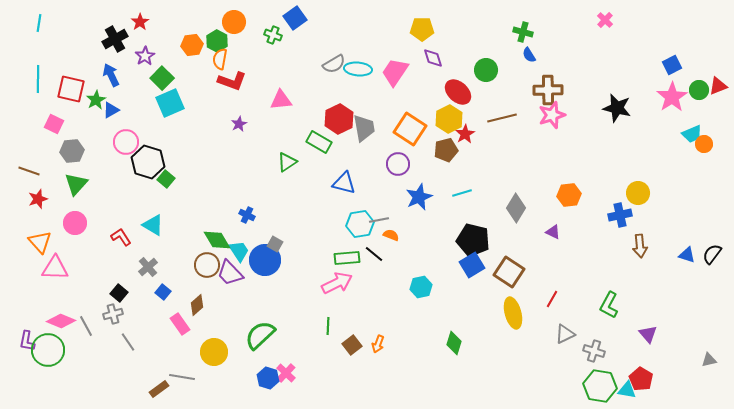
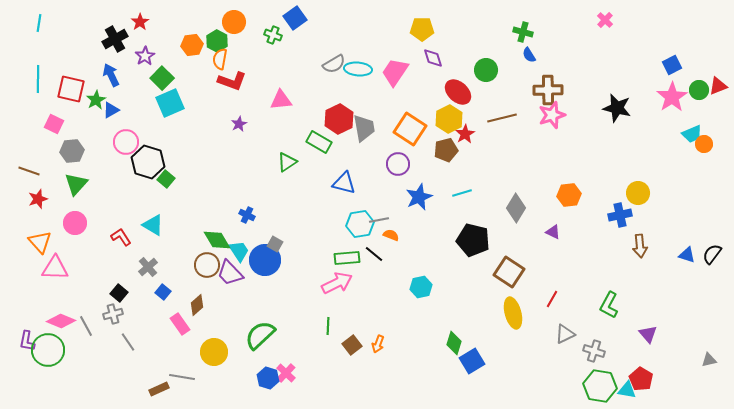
blue square at (472, 265): moved 96 px down
brown rectangle at (159, 389): rotated 12 degrees clockwise
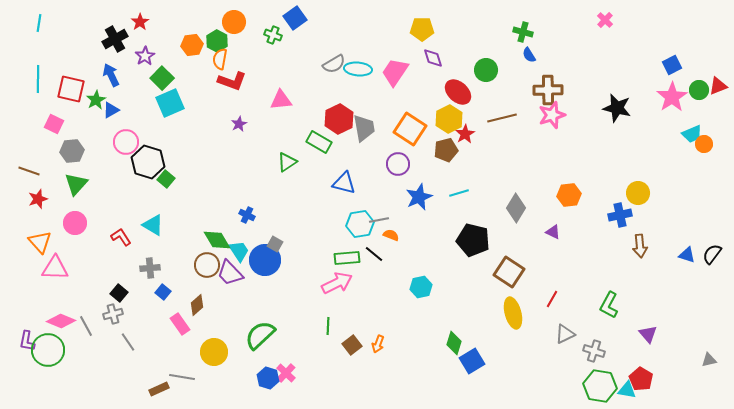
cyan line at (462, 193): moved 3 px left
gray cross at (148, 267): moved 2 px right, 1 px down; rotated 36 degrees clockwise
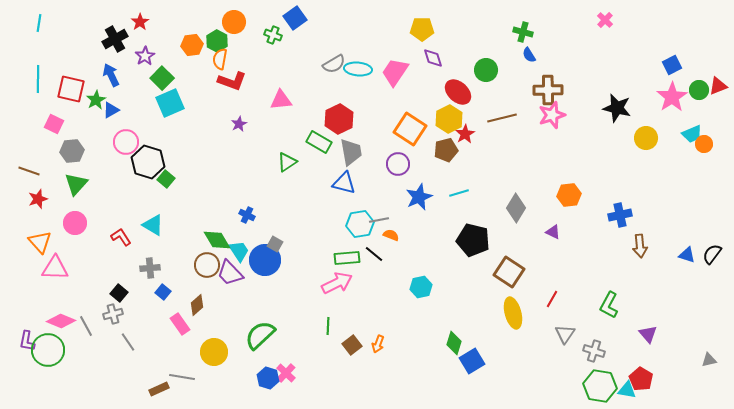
gray trapezoid at (364, 128): moved 13 px left, 24 px down
yellow circle at (638, 193): moved 8 px right, 55 px up
gray triangle at (565, 334): rotated 30 degrees counterclockwise
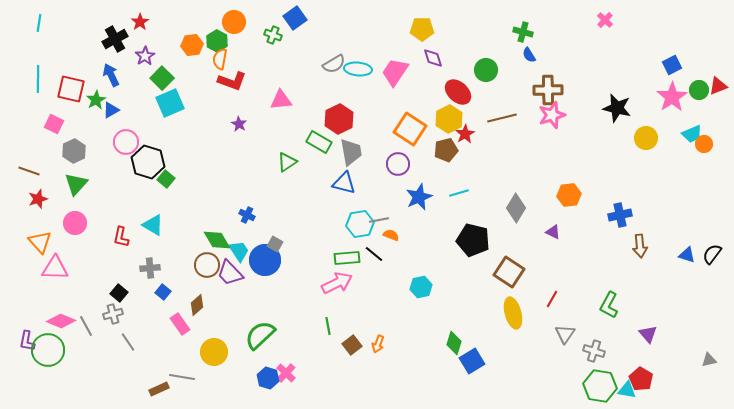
purple star at (239, 124): rotated 14 degrees counterclockwise
gray hexagon at (72, 151): moved 2 px right; rotated 20 degrees counterclockwise
red L-shape at (121, 237): rotated 135 degrees counterclockwise
green line at (328, 326): rotated 12 degrees counterclockwise
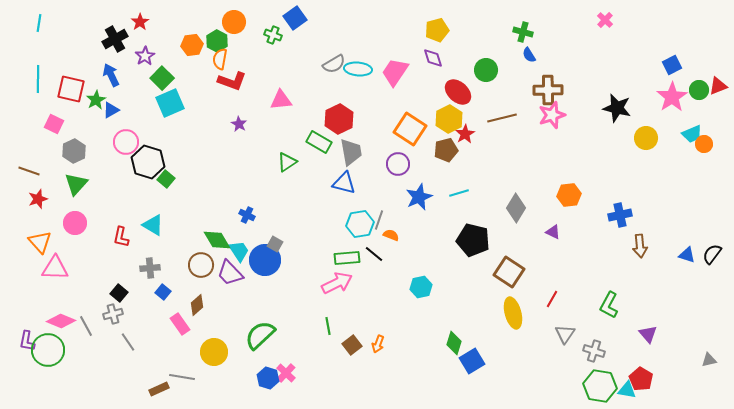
yellow pentagon at (422, 29): moved 15 px right, 1 px down; rotated 15 degrees counterclockwise
gray line at (379, 220): rotated 60 degrees counterclockwise
brown circle at (207, 265): moved 6 px left
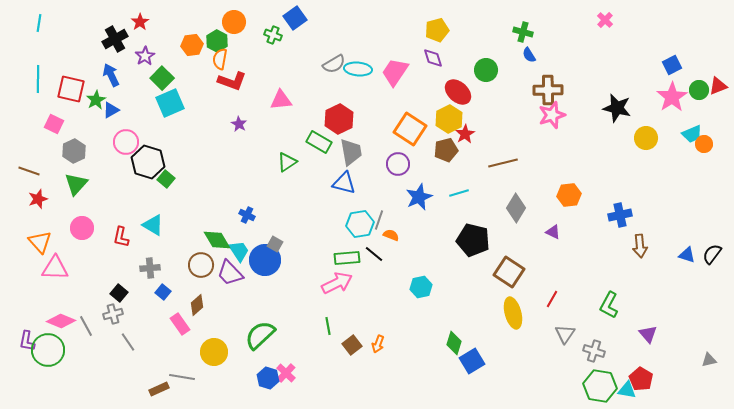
brown line at (502, 118): moved 1 px right, 45 px down
pink circle at (75, 223): moved 7 px right, 5 px down
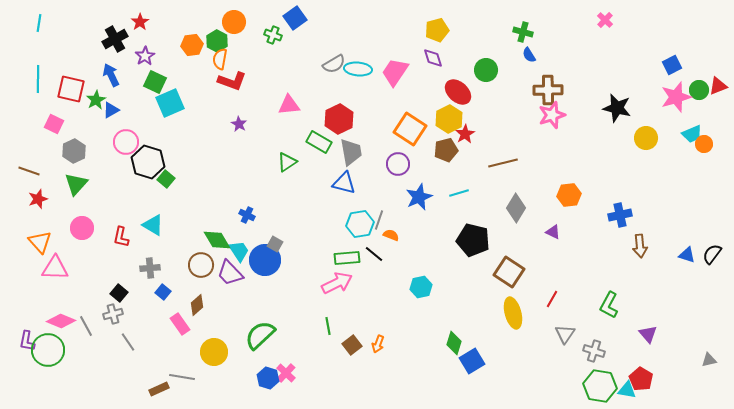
green square at (162, 78): moved 7 px left, 4 px down; rotated 20 degrees counterclockwise
pink star at (672, 97): moved 4 px right; rotated 16 degrees clockwise
pink triangle at (281, 100): moved 8 px right, 5 px down
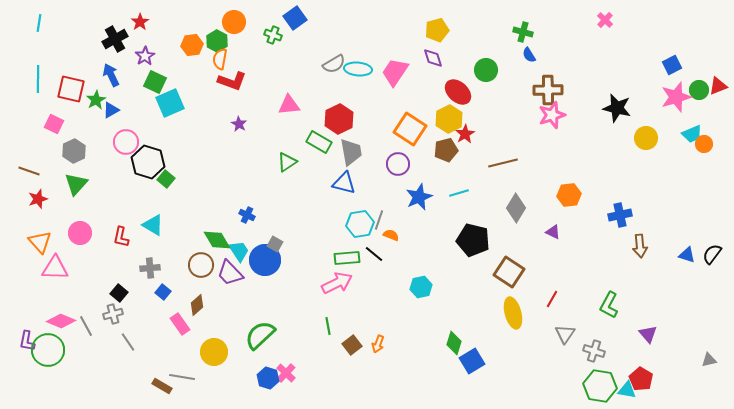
pink circle at (82, 228): moved 2 px left, 5 px down
brown rectangle at (159, 389): moved 3 px right, 3 px up; rotated 54 degrees clockwise
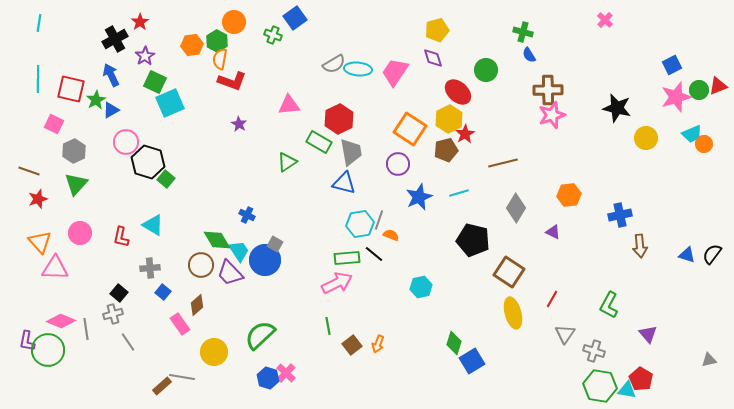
gray line at (86, 326): moved 3 px down; rotated 20 degrees clockwise
brown rectangle at (162, 386): rotated 72 degrees counterclockwise
